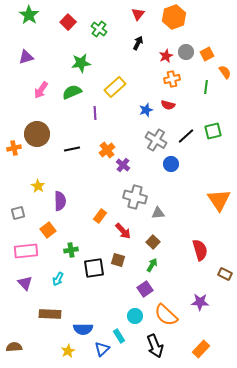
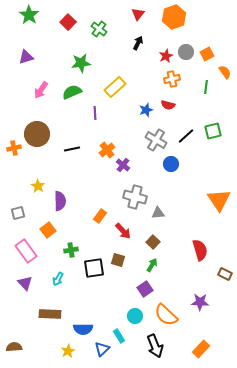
pink rectangle at (26, 251): rotated 60 degrees clockwise
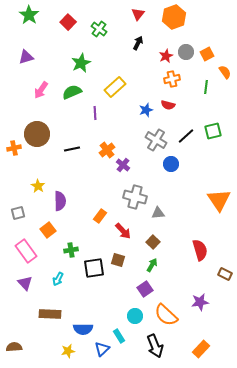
green star at (81, 63): rotated 18 degrees counterclockwise
purple star at (200, 302): rotated 12 degrees counterclockwise
yellow star at (68, 351): rotated 16 degrees clockwise
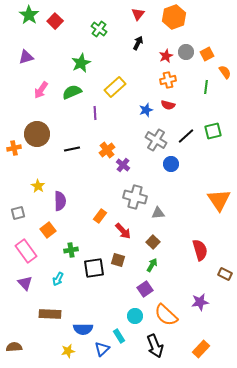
red square at (68, 22): moved 13 px left, 1 px up
orange cross at (172, 79): moved 4 px left, 1 px down
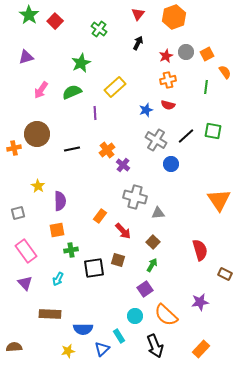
green square at (213, 131): rotated 24 degrees clockwise
orange square at (48, 230): moved 9 px right; rotated 28 degrees clockwise
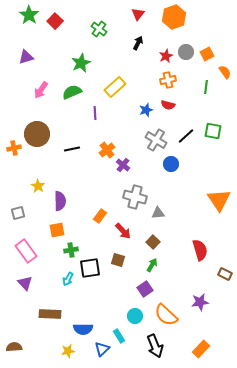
black square at (94, 268): moved 4 px left
cyan arrow at (58, 279): moved 10 px right
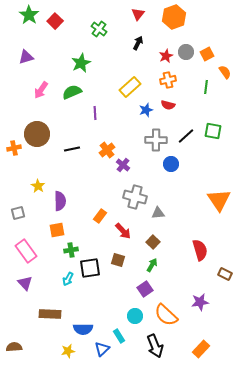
yellow rectangle at (115, 87): moved 15 px right
gray cross at (156, 140): rotated 30 degrees counterclockwise
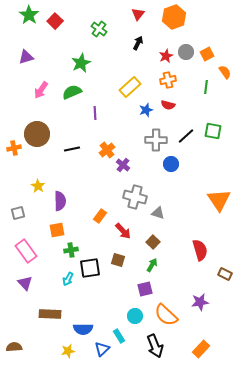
gray triangle at (158, 213): rotated 24 degrees clockwise
purple square at (145, 289): rotated 21 degrees clockwise
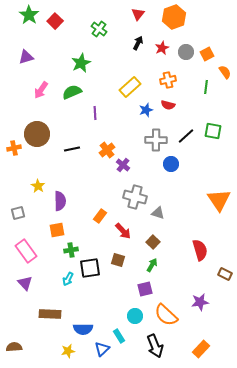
red star at (166, 56): moved 4 px left, 8 px up
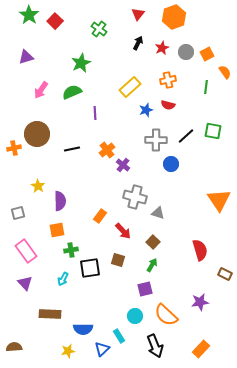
cyan arrow at (68, 279): moved 5 px left
